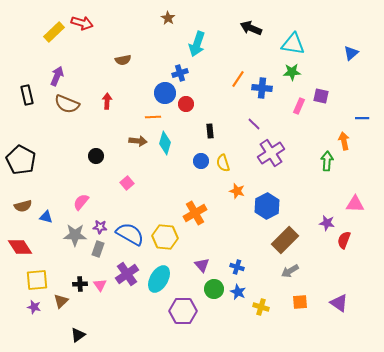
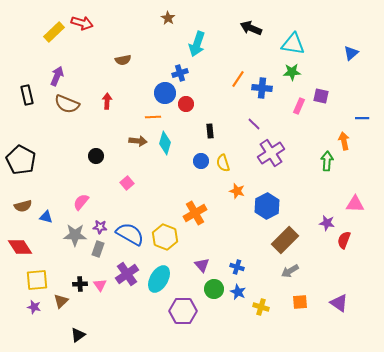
yellow hexagon at (165, 237): rotated 15 degrees clockwise
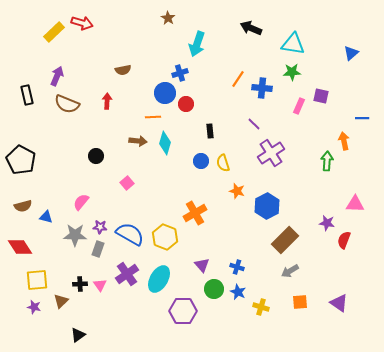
brown semicircle at (123, 60): moved 10 px down
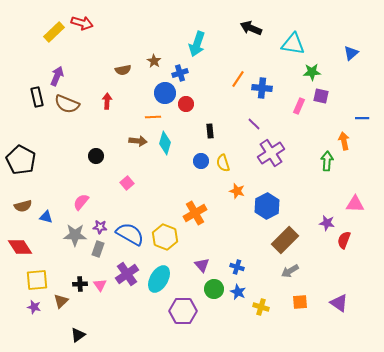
brown star at (168, 18): moved 14 px left, 43 px down
green star at (292, 72): moved 20 px right
black rectangle at (27, 95): moved 10 px right, 2 px down
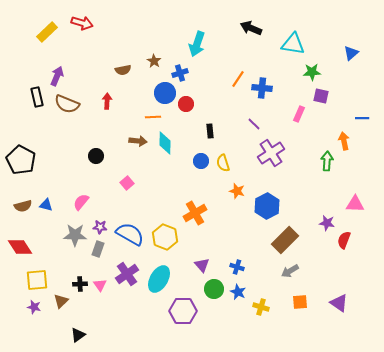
yellow rectangle at (54, 32): moved 7 px left
pink rectangle at (299, 106): moved 8 px down
cyan diamond at (165, 143): rotated 15 degrees counterclockwise
blue triangle at (46, 217): moved 12 px up
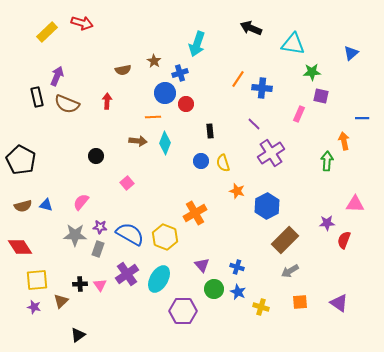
cyan diamond at (165, 143): rotated 20 degrees clockwise
purple star at (327, 223): rotated 14 degrees counterclockwise
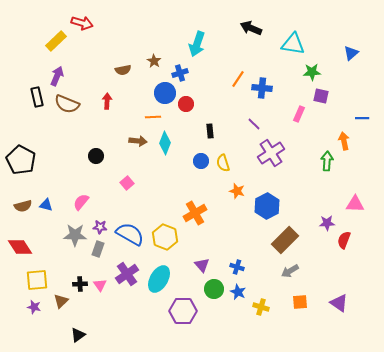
yellow rectangle at (47, 32): moved 9 px right, 9 px down
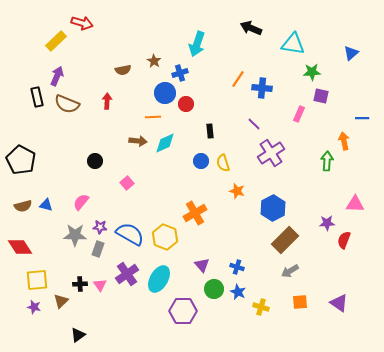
cyan diamond at (165, 143): rotated 45 degrees clockwise
black circle at (96, 156): moved 1 px left, 5 px down
blue hexagon at (267, 206): moved 6 px right, 2 px down
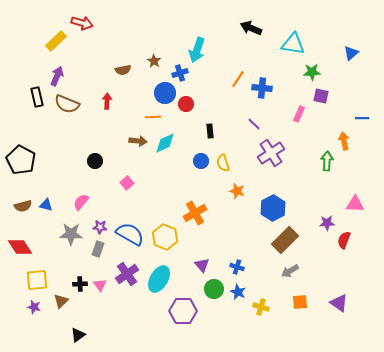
cyan arrow at (197, 44): moved 6 px down
gray star at (75, 235): moved 4 px left, 1 px up
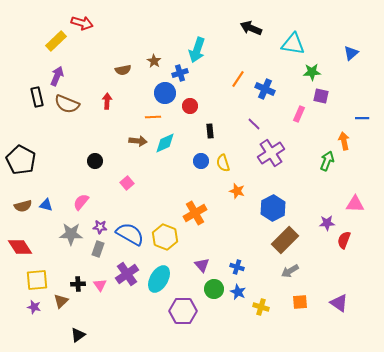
blue cross at (262, 88): moved 3 px right, 1 px down; rotated 18 degrees clockwise
red circle at (186, 104): moved 4 px right, 2 px down
green arrow at (327, 161): rotated 18 degrees clockwise
black cross at (80, 284): moved 2 px left
